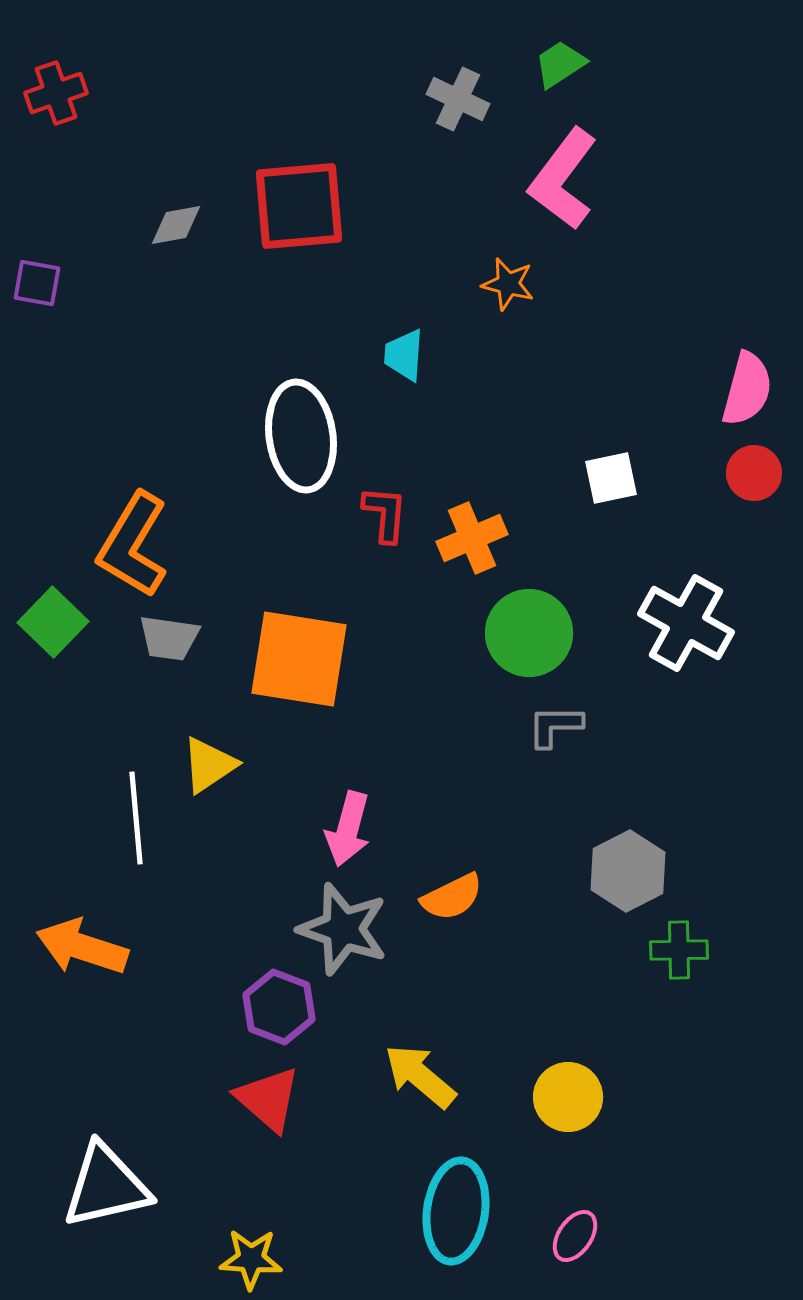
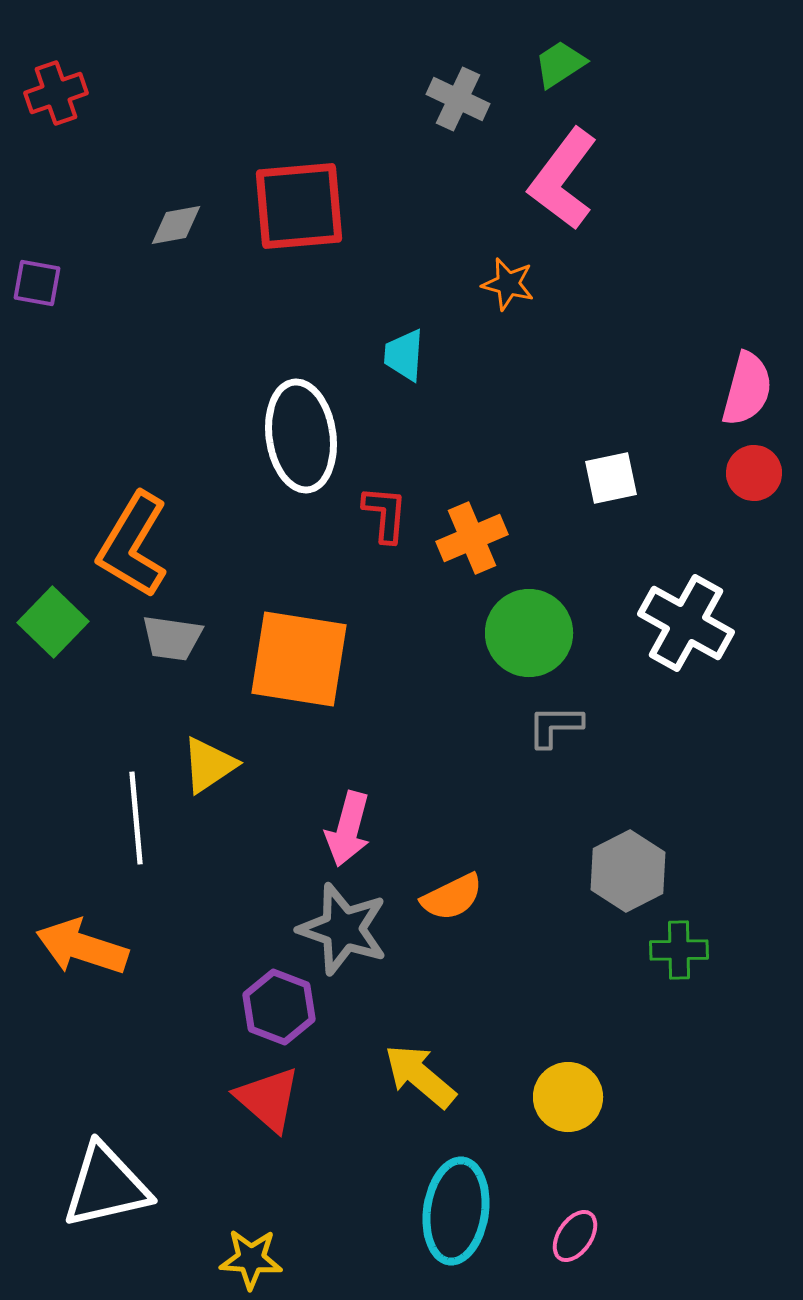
gray trapezoid: moved 3 px right
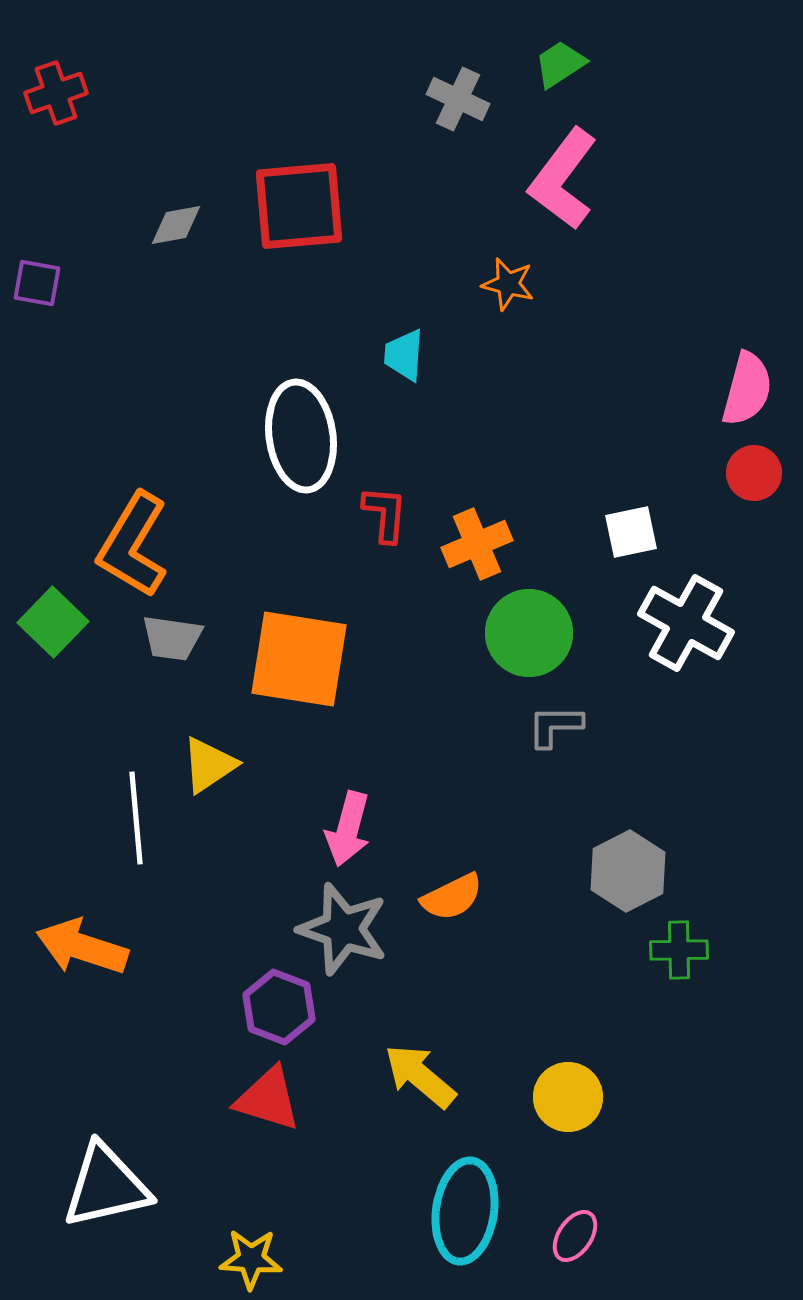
white square: moved 20 px right, 54 px down
orange cross: moved 5 px right, 6 px down
red triangle: rotated 24 degrees counterclockwise
cyan ellipse: moved 9 px right
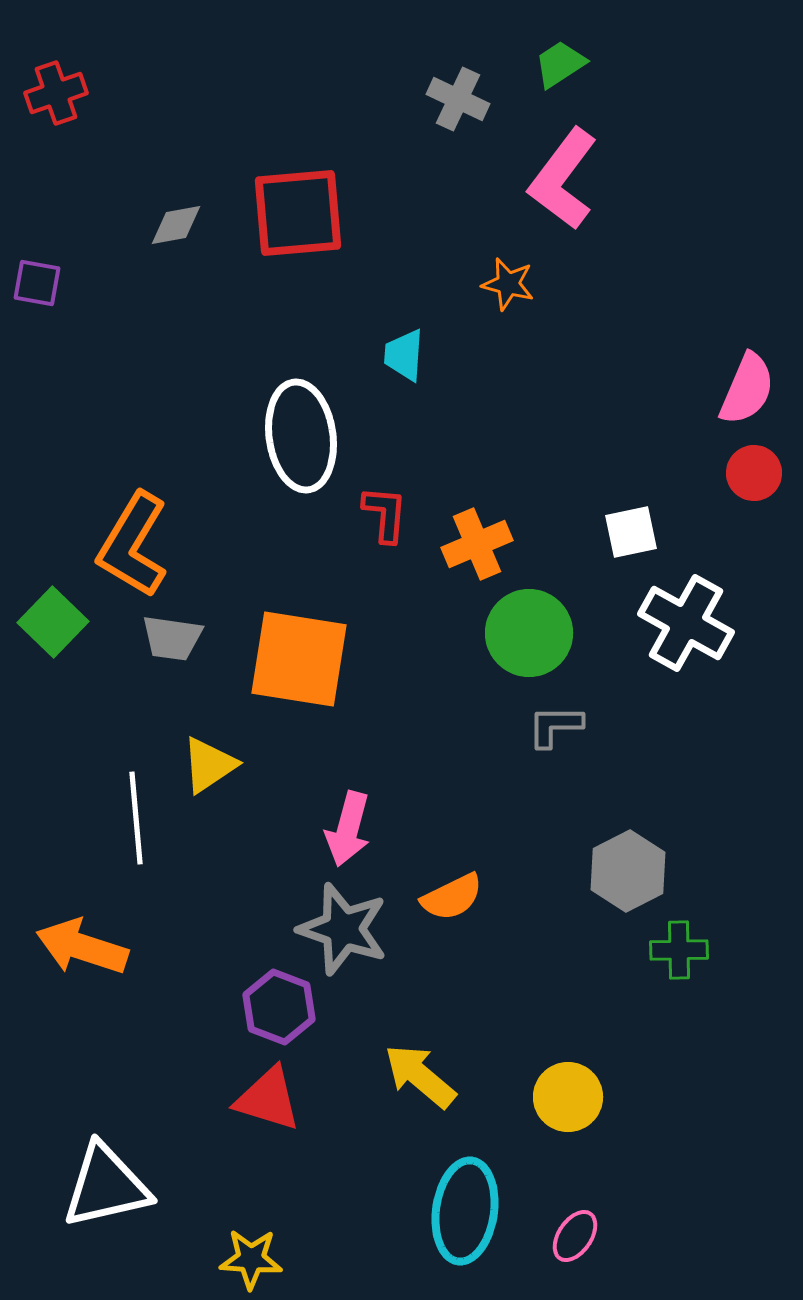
red square: moved 1 px left, 7 px down
pink semicircle: rotated 8 degrees clockwise
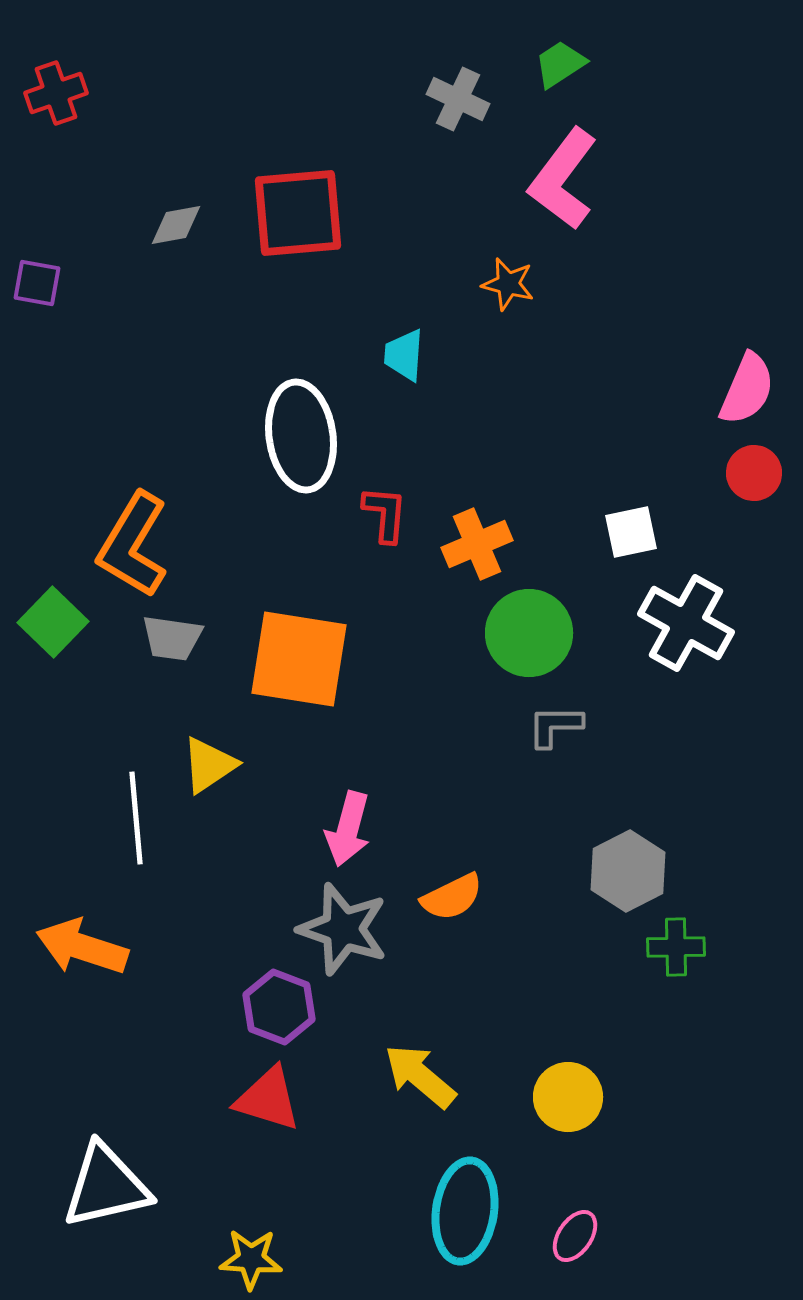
green cross: moved 3 px left, 3 px up
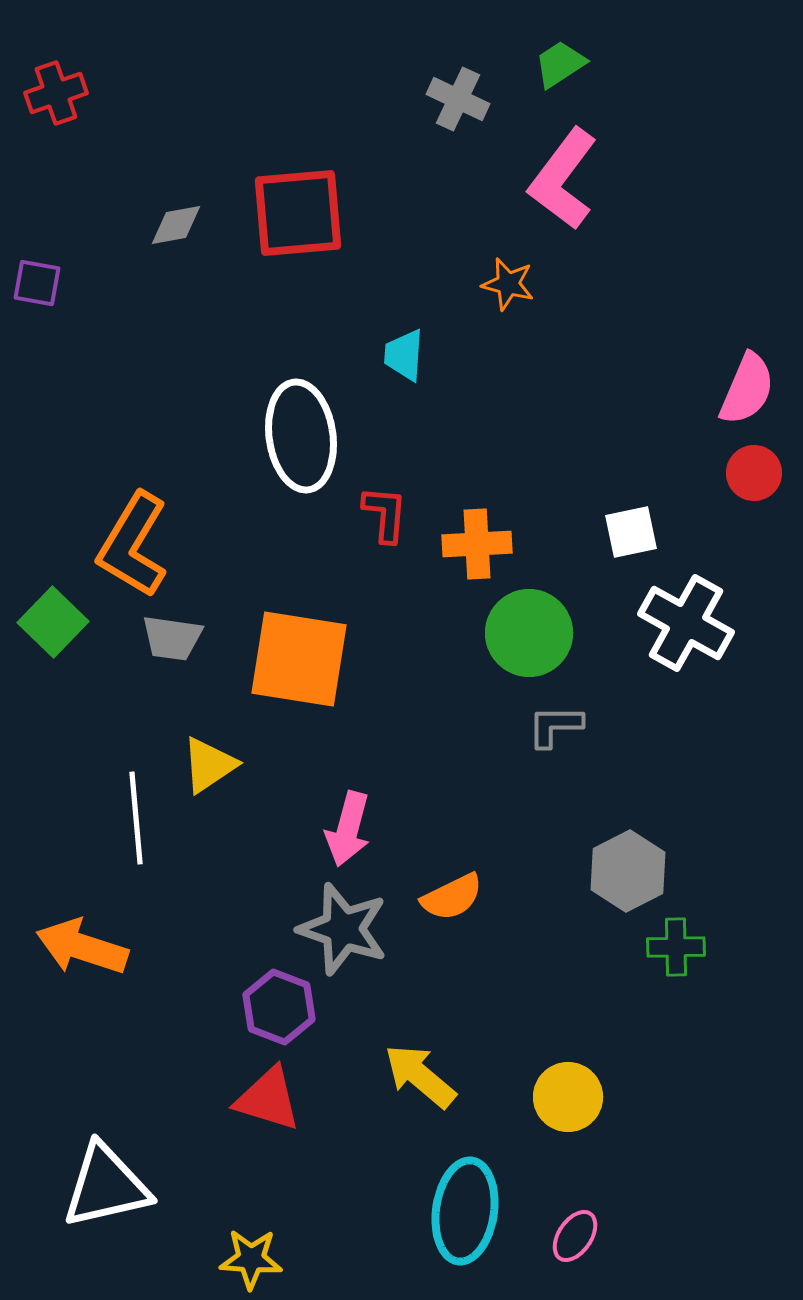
orange cross: rotated 20 degrees clockwise
